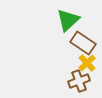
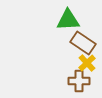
green triangle: rotated 40 degrees clockwise
brown cross: rotated 20 degrees clockwise
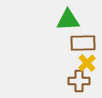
brown rectangle: rotated 35 degrees counterclockwise
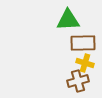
yellow cross: moved 2 px left; rotated 30 degrees counterclockwise
brown cross: moved 1 px left; rotated 15 degrees counterclockwise
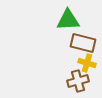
brown rectangle: rotated 15 degrees clockwise
yellow cross: moved 2 px right
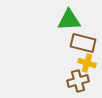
green triangle: moved 1 px right
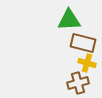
brown cross: moved 2 px down
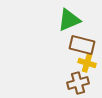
green triangle: rotated 20 degrees counterclockwise
brown rectangle: moved 1 px left, 2 px down
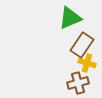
green triangle: moved 1 px right, 2 px up
brown rectangle: rotated 70 degrees counterclockwise
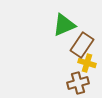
green triangle: moved 6 px left, 7 px down
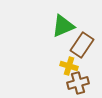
green triangle: moved 1 px left, 1 px down
yellow cross: moved 18 px left, 3 px down
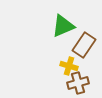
brown rectangle: moved 2 px right
